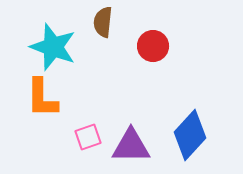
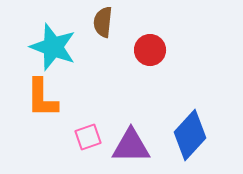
red circle: moved 3 px left, 4 px down
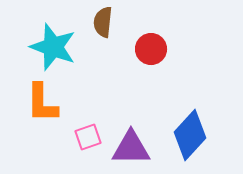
red circle: moved 1 px right, 1 px up
orange L-shape: moved 5 px down
purple triangle: moved 2 px down
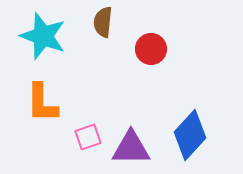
cyan star: moved 10 px left, 11 px up
